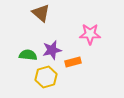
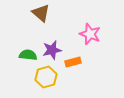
pink star: rotated 20 degrees clockwise
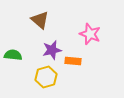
brown triangle: moved 1 px left, 7 px down
green semicircle: moved 15 px left
orange rectangle: moved 1 px up; rotated 21 degrees clockwise
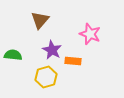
brown triangle: rotated 30 degrees clockwise
purple star: rotated 30 degrees counterclockwise
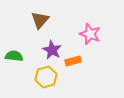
green semicircle: moved 1 px right, 1 px down
orange rectangle: rotated 21 degrees counterclockwise
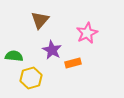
pink star: moved 3 px left, 1 px up; rotated 25 degrees clockwise
orange rectangle: moved 2 px down
yellow hexagon: moved 15 px left, 1 px down
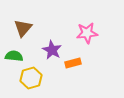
brown triangle: moved 17 px left, 8 px down
pink star: rotated 20 degrees clockwise
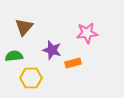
brown triangle: moved 1 px right, 1 px up
purple star: rotated 12 degrees counterclockwise
green semicircle: rotated 12 degrees counterclockwise
yellow hexagon: rotated 15 degrees clockwise
